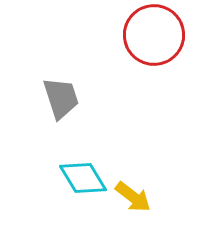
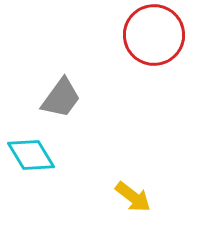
gray trapezoid: rotated 54 degrees clockwise
cyan diamond: moved 52 px left, 23 px up
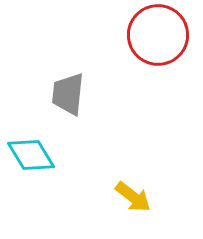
red circle: moved 4 px right
gray trapezoid: moved 7 px right, 4 px up; rotated 150 degrees clockwise
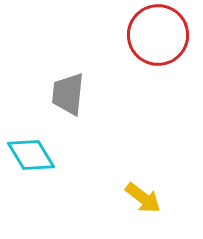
yellow arrow: moved 10 px right, 1 px down
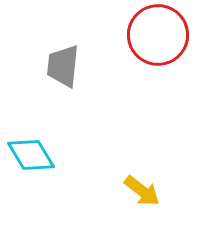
gray trapezoid: moved 5 px left, 28 px up
yellow arrow: moved 1 px left, 7 px up
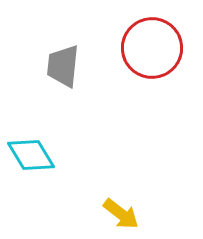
red circle: moved 6 px left, 13 px down
yellow arrow: moved 21 px left, 23 px down
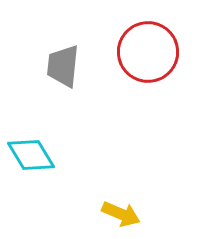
red circle: moved 4 px left, 4 px down
yellow arrow: rotated 15 degrees counterclockwise
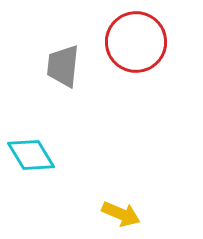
red circle: moved 12 px left, 10 px up
